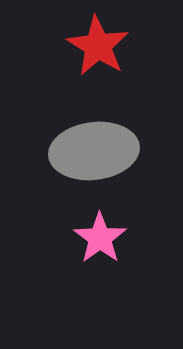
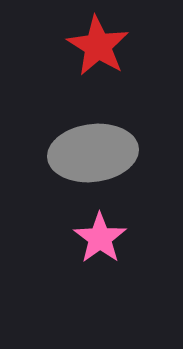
gray ellipse: moved 1 px left, 2 px down
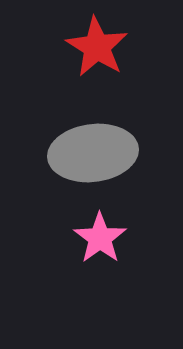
red star: moved 1 px left, 1 px down
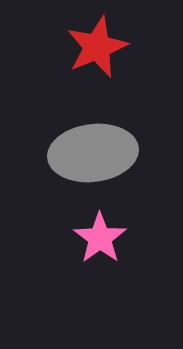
red star: rotated 18 degrees clockwise
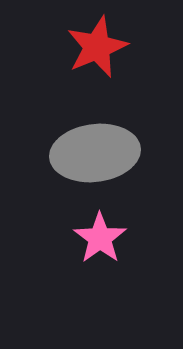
gray ellipse: moved 2 px right
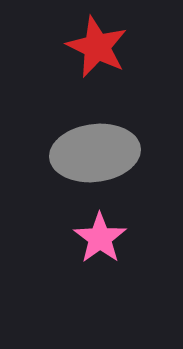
red star: rotated 24 degrees counterclockwise
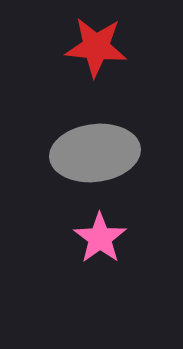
red star: moved 1 px left; rotated 20 degrees counterclockwise
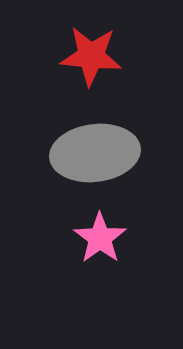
red star: moved 5 px left, 9 px down
